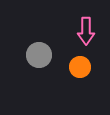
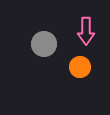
gray circle: moved 5 px right, 11 px up
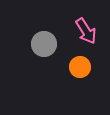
pink arrow: rotated 32 degrees counterclockwise
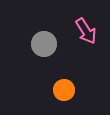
orange circle: moved 16 px left, 23 px down
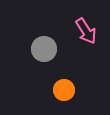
gray circle: moved 5 px down
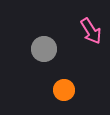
pink arrow: moved 5 px right
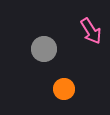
orange circle: moved 1 px up
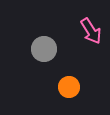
orange circle: moved 5 px right, 2 px up
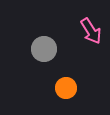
orange circle: moved 3 px left, 1 px down
